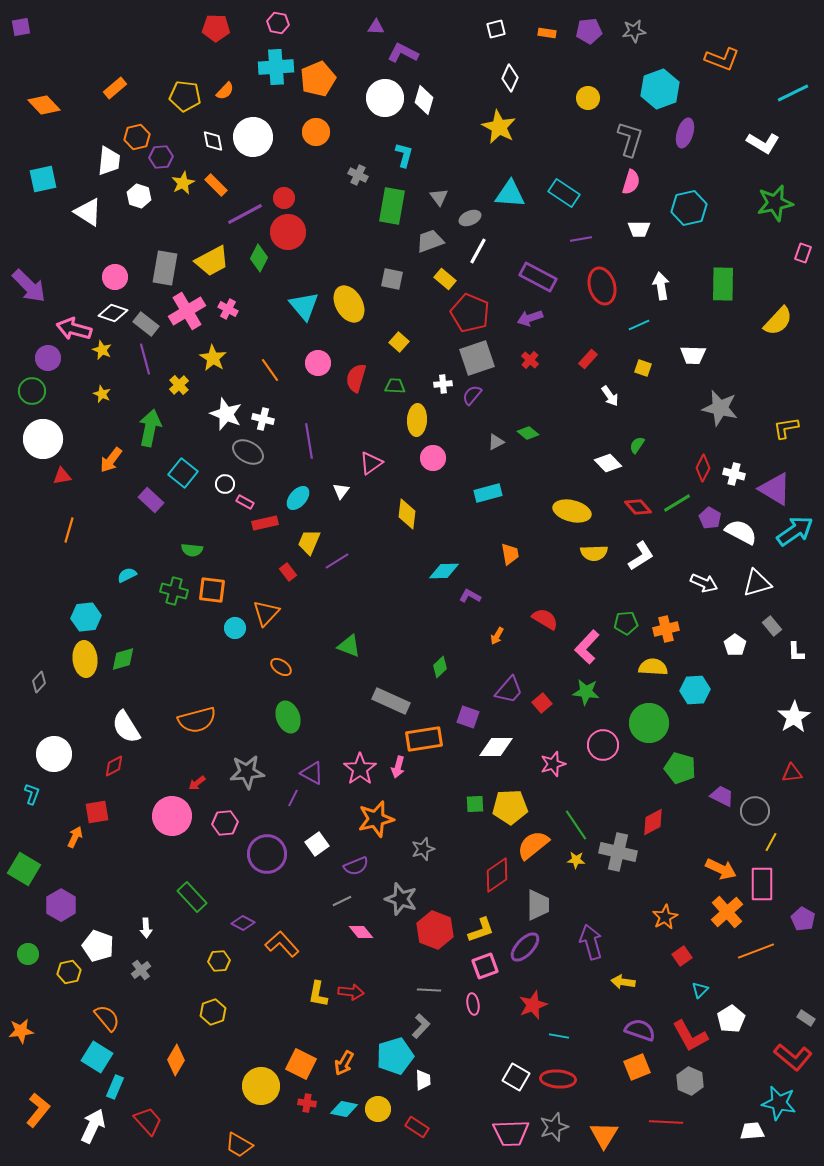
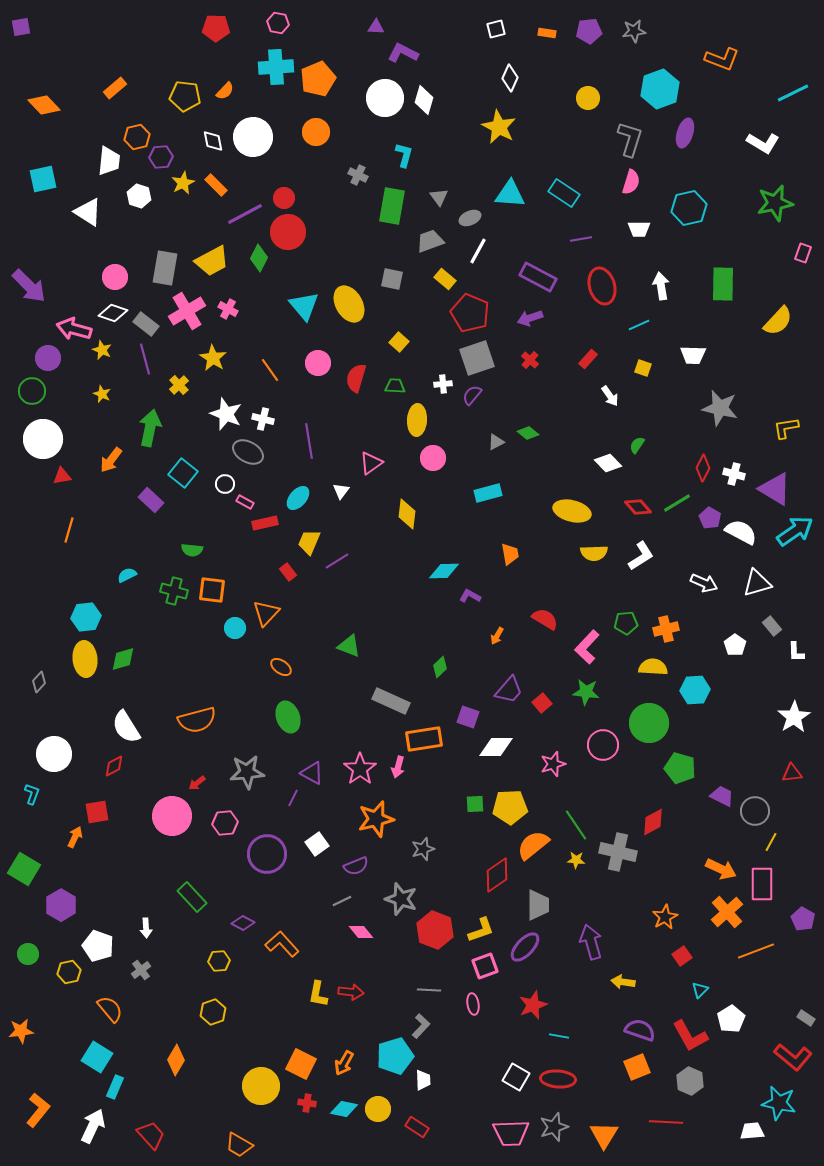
orange semicircle at (107, 1018): moved 3 px right, 9 px up
red trapezoid at (148, 1121): moved 3 px right, 14 px down
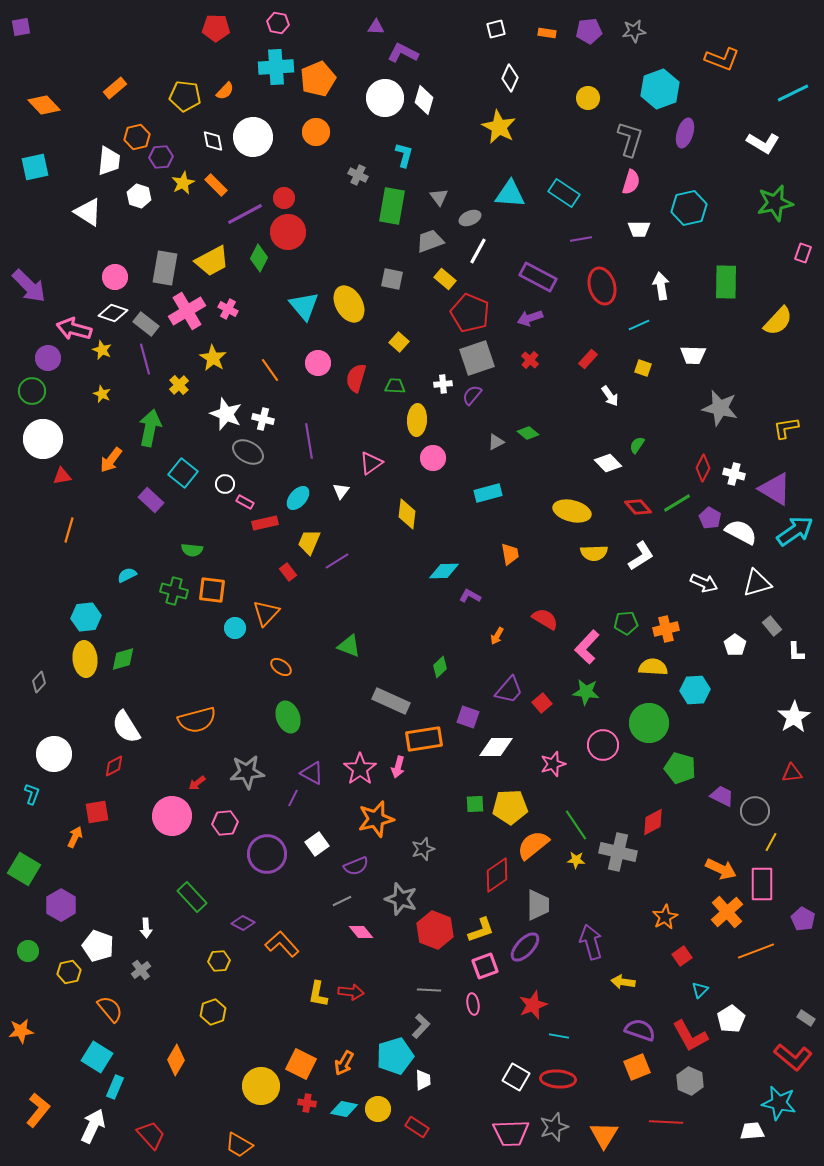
cyan square at (43, 179): moved 8 px left, 12 px up
green rectangle at (723, 284): moved 3 px right, 2 px up
green circle at (28, 954): moved 3 px up
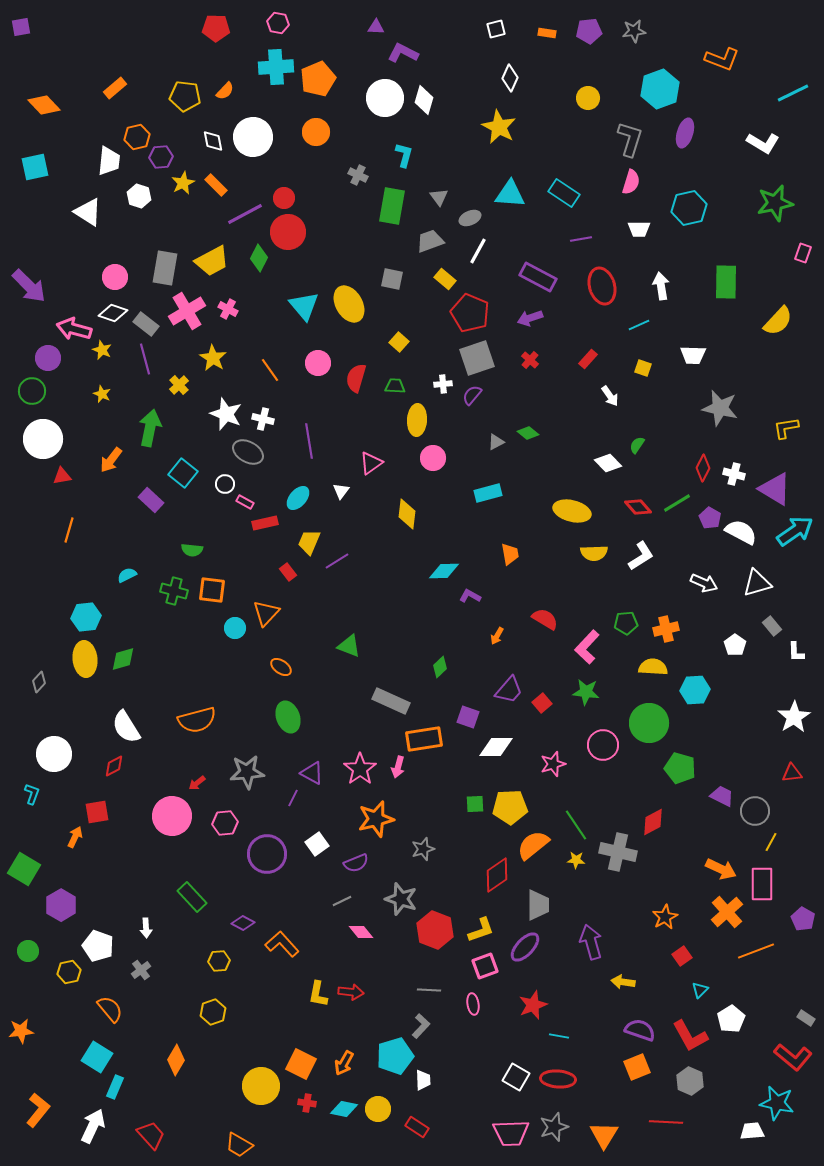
purple semicircle at (356, 866): moved 3 px up
cyan star at (779, 1103): moved 2 px left
